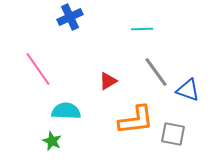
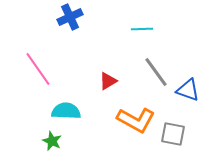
orange L-shape: rotated 36 degrees clockwise
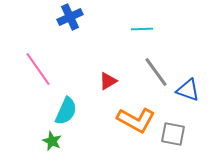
cyan semicircle: rotated 112 degrees clockwise
